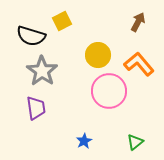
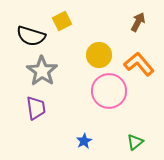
yellow circle: moved 1 px right
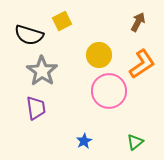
black semicircle: moved 2 px left, 1 px up
orange L-shape: moved 3 px right; rotated 96 degrees clockwise
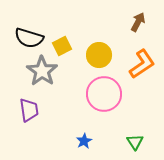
yellow square: moved 25 px down
black semicircle: moved 3 px down
pink circle: moved 5 px left, 3 px down
purple trapezoid: moved 7 px left, 2 px down
green triangle: rotated 24 degrees counterclockwise
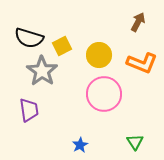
orange L-shape: moved 1 px up; rotated 56 degrees clockwise
blue star: moved 4 px left, 4 px down
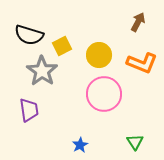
black semicircle: moved 3 px up
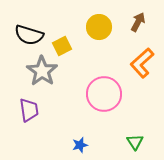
yellow circle: moved 28 px up
orange L-shape: rotated 116 degrees clockwise
blue star: rotated 14 degrees clockwise
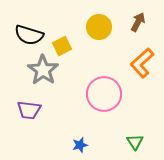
gray star: moved 1 px right, 1 px up
purple trapezoid: rotated 105 degrees clockwise
